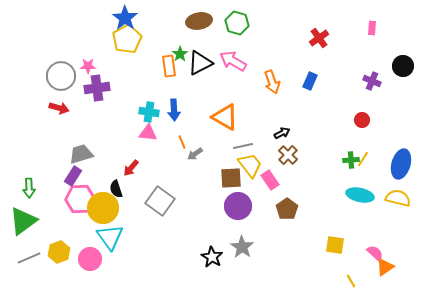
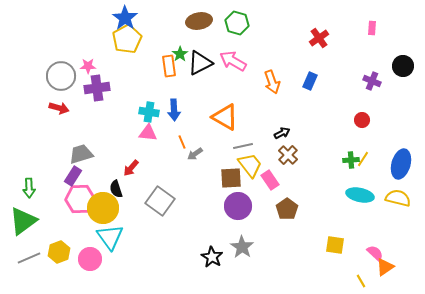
yellow line at (351, 281): moved 10 px right
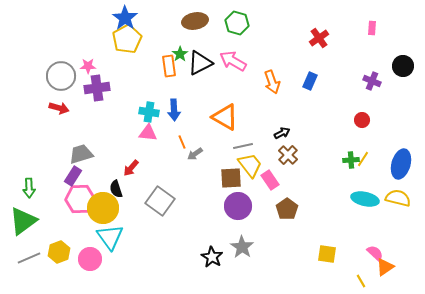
brown ellipse at (199, 21): moved 4 px left
cyan ellipse at (360, 195): moved 5 px right, 4 px down
yellow square at (335, 245): moved 8 px left, 9 px down
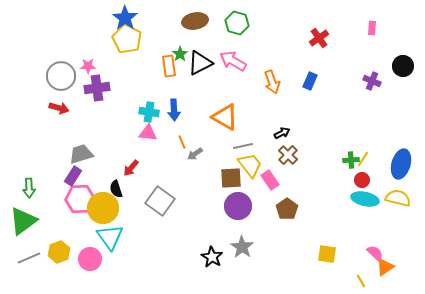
yellow pentagon at (127, 39): rotated 16 degrees counterclockwise
red circle at (362, 120): moved 60 px down
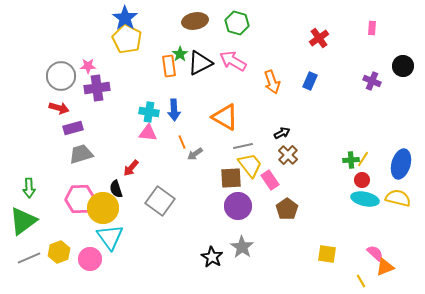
purple rectangle at (73, 176): moved 48 px up; rotated 42 degrees clockwise
orange triangle at (385, 267): rotated 12 degrees clockwise
